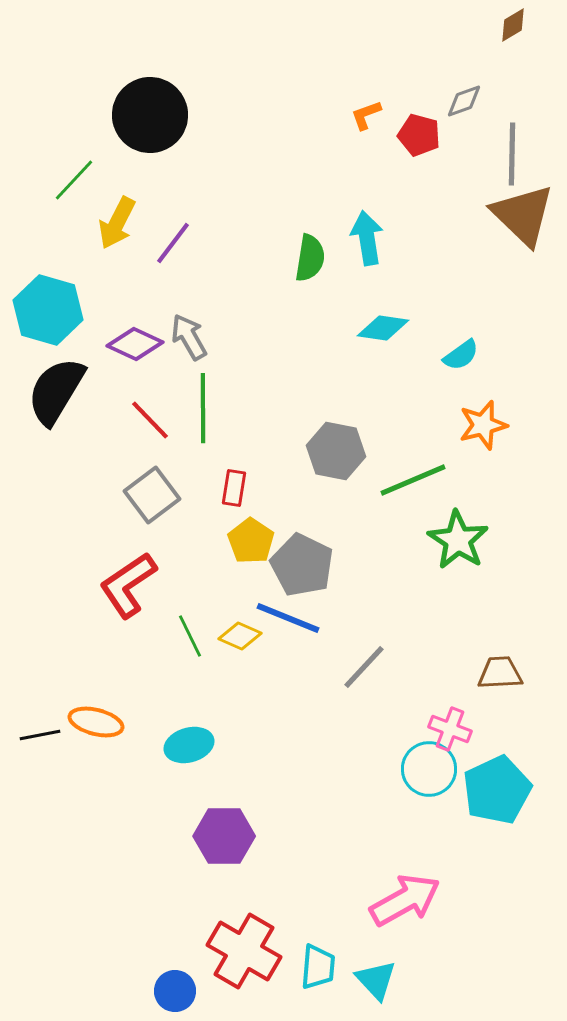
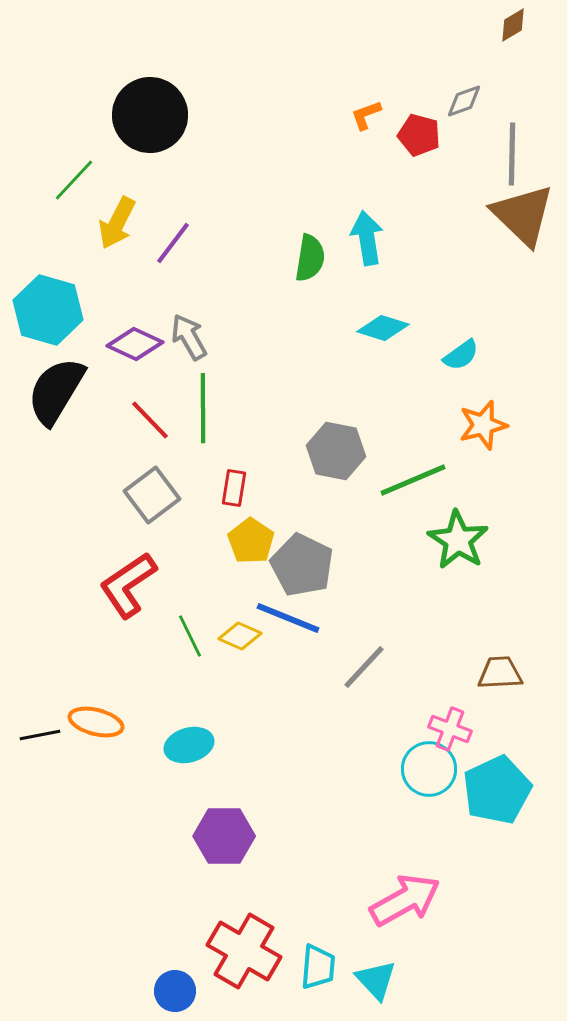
cyan diamond at (383, 328): rotated 9 degrees clockwise
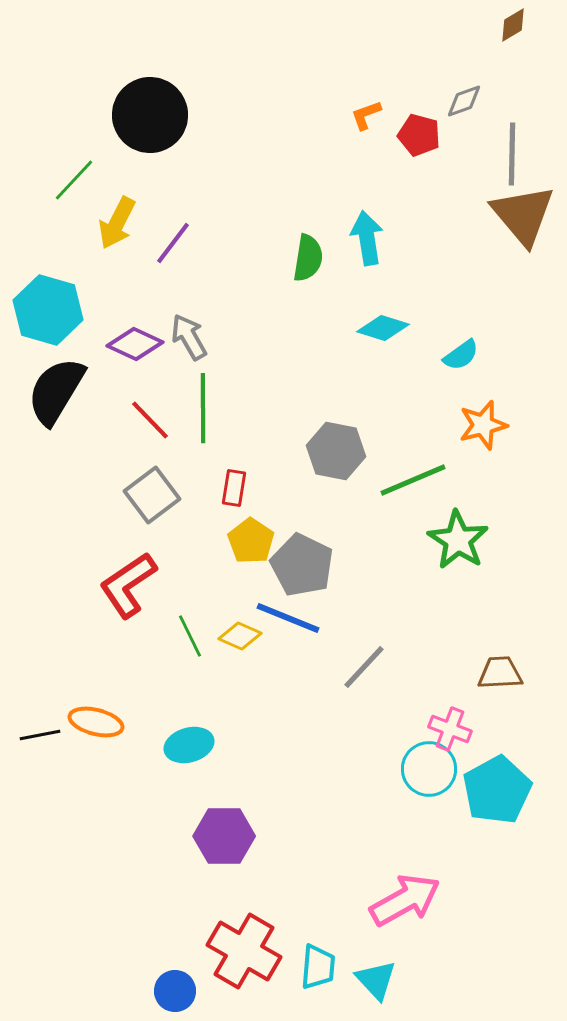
brown triangle at (523, 215): rotated 6 degrees clockwise
green semicircle at (310, 258): moved 2 px left
cyan pentagon at (497, 790): rotated 4 degrees counterclockwise
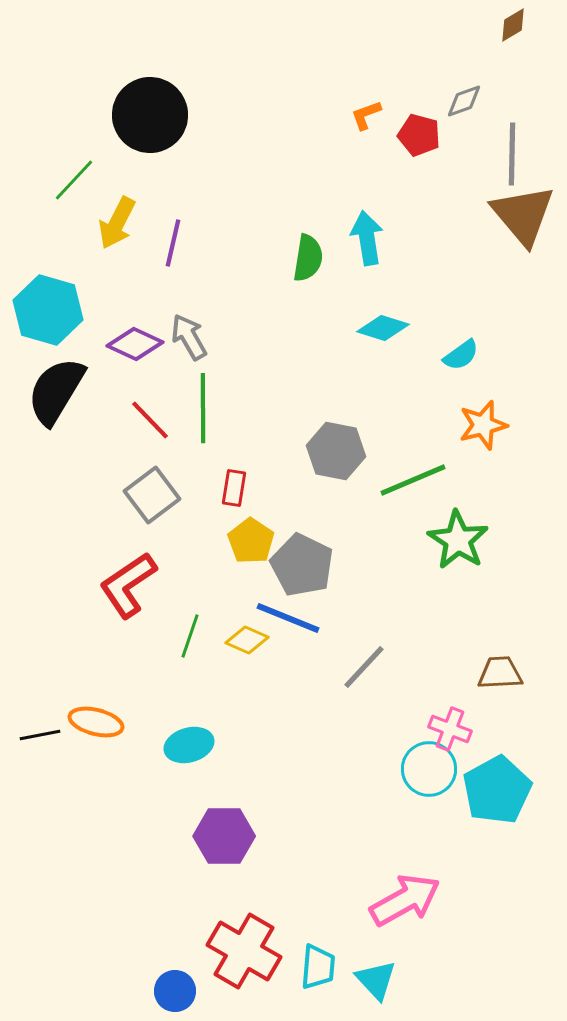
purple line at (173, 243): rotated 24 degrees counterclockwise
green line at (190, 636): rotated 45 degrees clockwise
yellow diamond at (240, 636): moved 7 px right, 4 px down
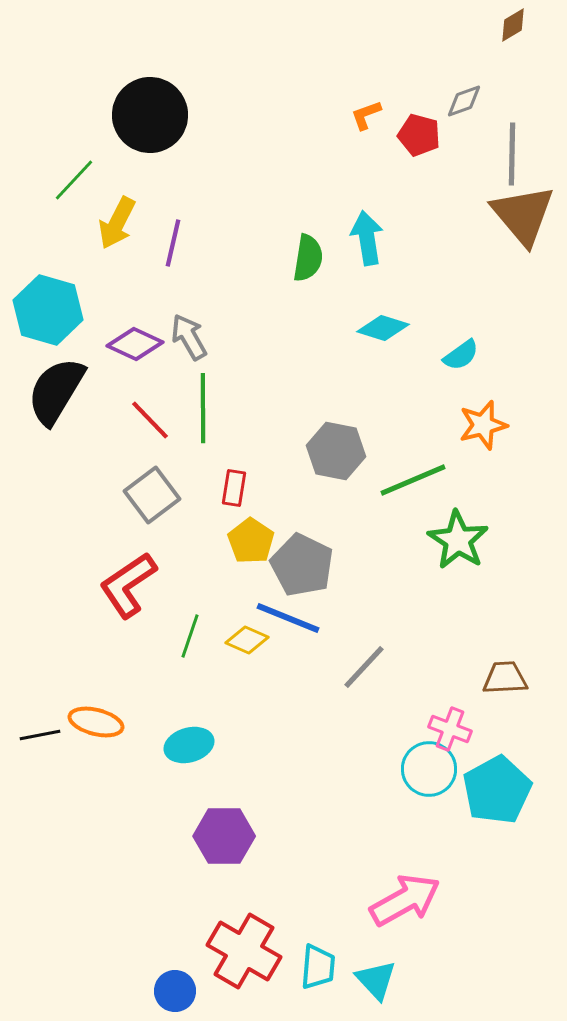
brown trapezoid at (500, 673): moved 5 px right, 5 px down
